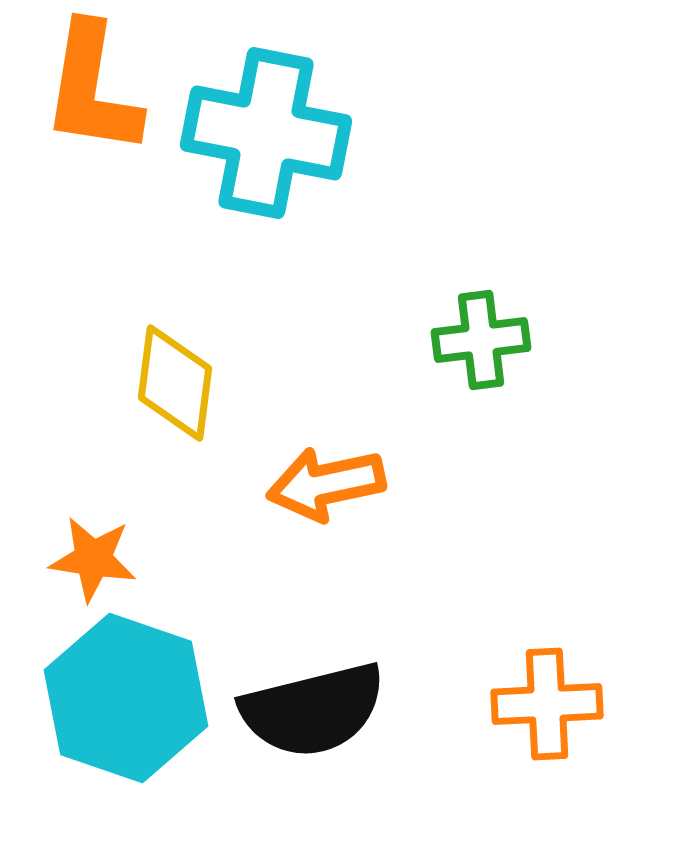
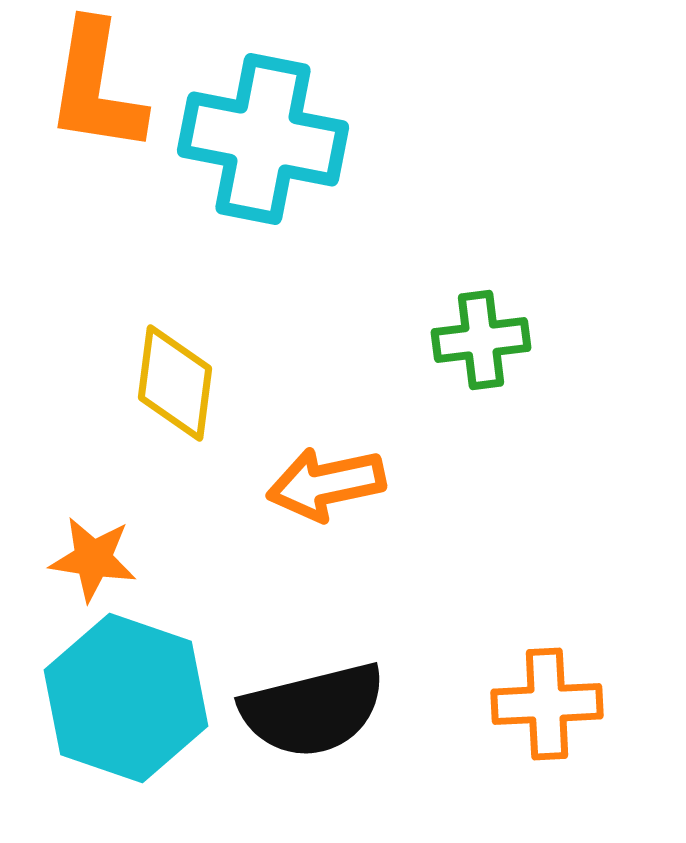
orange L-shape: moved 4 px right, 2 px up
cyan cross: moved 3 px left, 6 px down
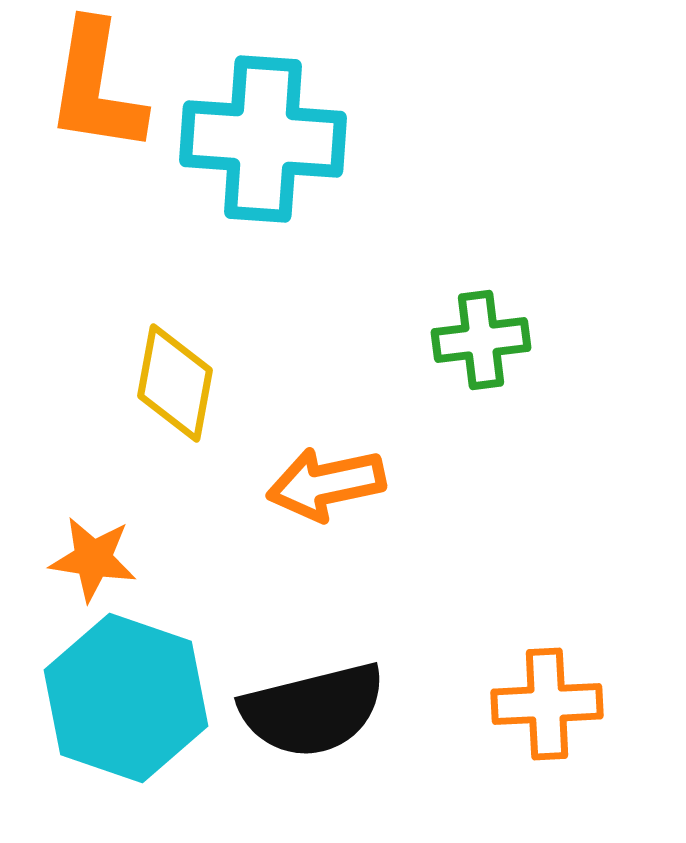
cyan cross: rotated 7 degrees counterclockwise
yellow diamond: rotated 3 degrees clockwise
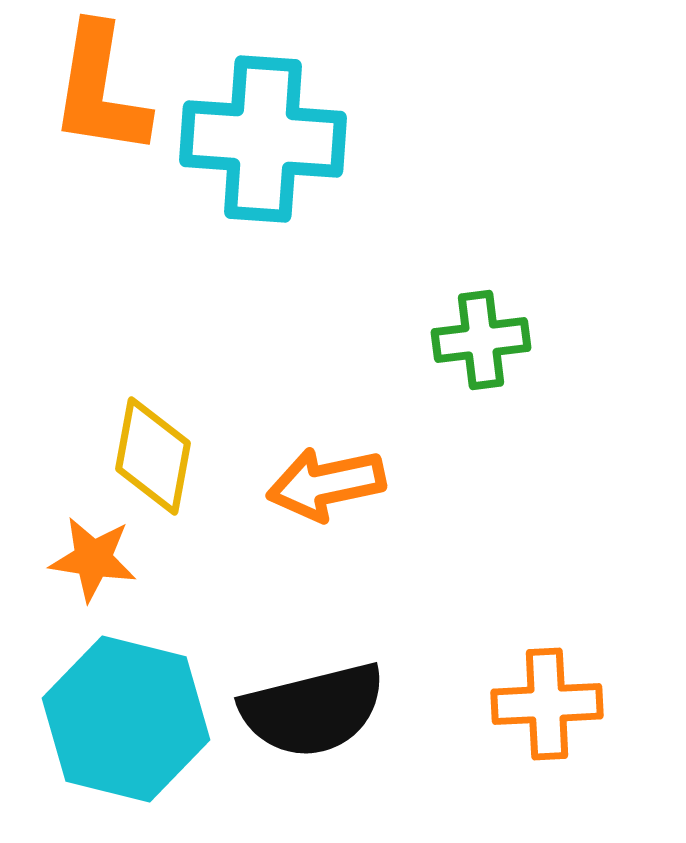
orange L-shape: moved 4 px right, 3 px down
yellow diamond: moved 22 px left, 73 px down
cyan hexagon: moved 21 px down; rotated 5 degrees counterclockwise
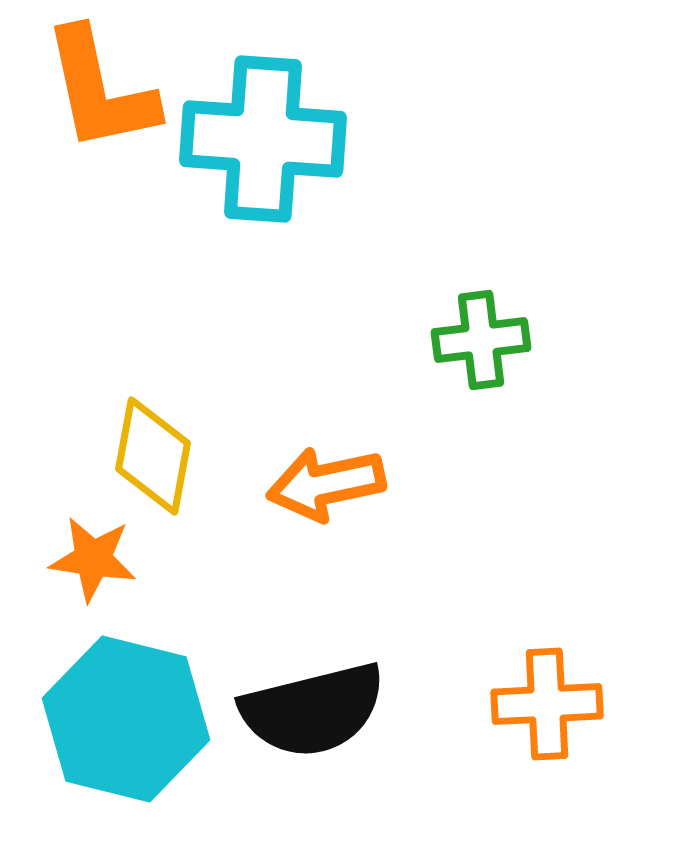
orange L-shape: rotated 21 degrees counterclockwise
